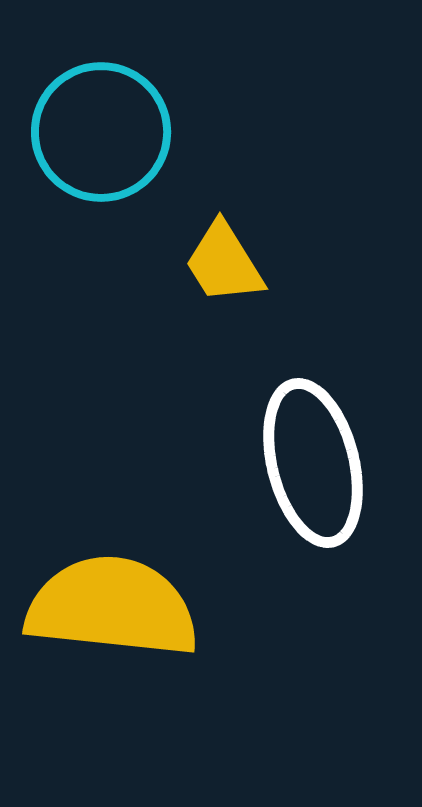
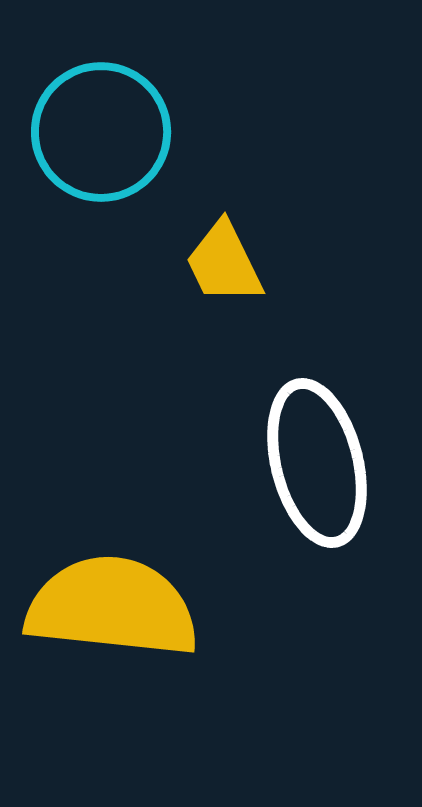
yellow trapezoid: rotated 6 degrees clockwise
white ellipse: moved 4 px right
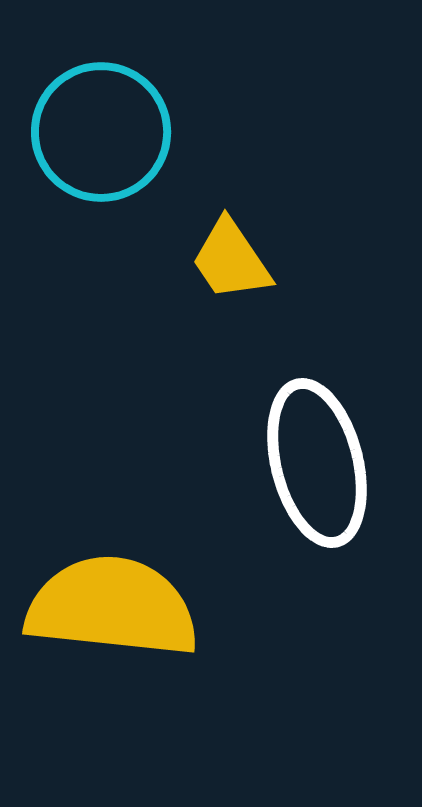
yellow trapezoid: moved 7 px right, 3 px up; rotated 8 degrees counterclockwise
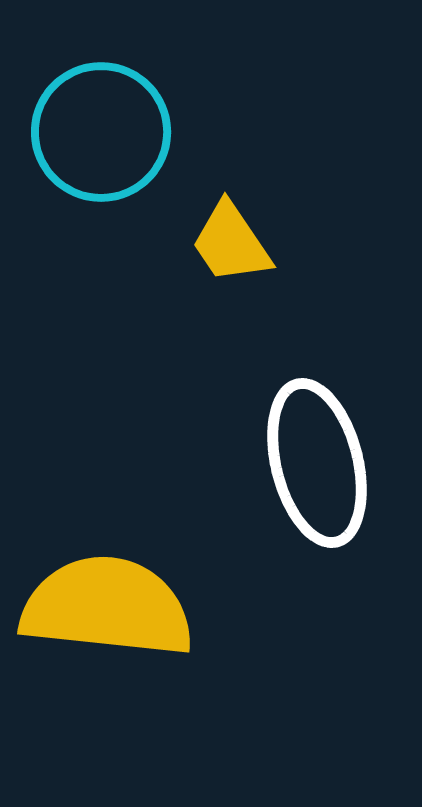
yellow trapezoid: moved 17 px up
yellow semicircle: moved 5 px left
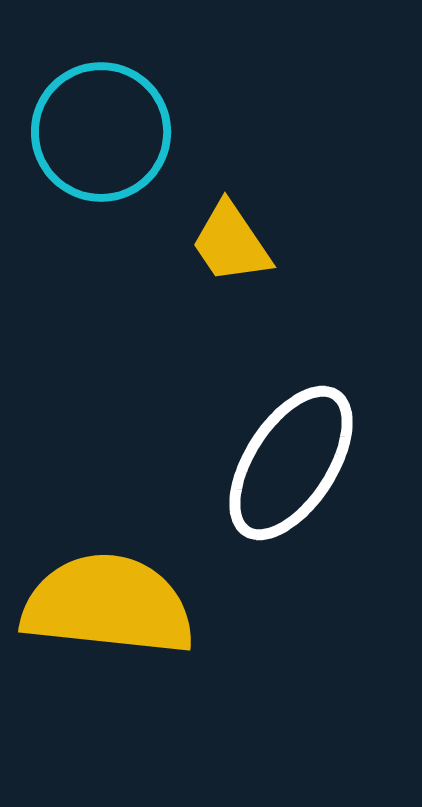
white ellipse: moved 26 px left; rotated 47 degrees clockwise
yellow semicircle: moved 1 px right, 2 px up
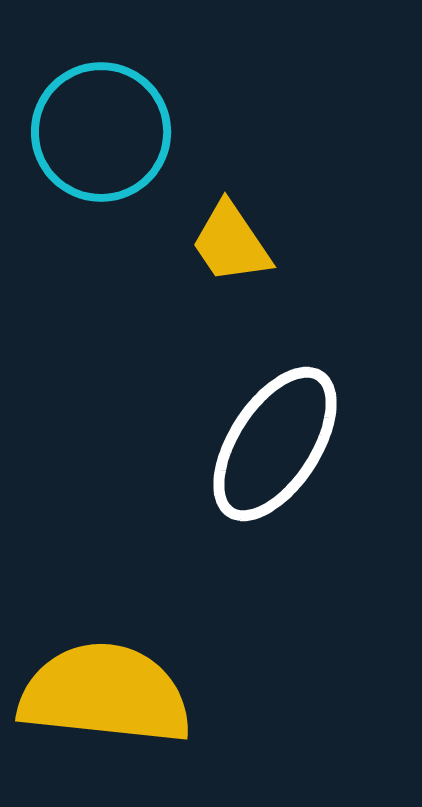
white ellipse: moved 16 px left, 19 px up
yellow semicircle: moved 3 px left, 89 px down
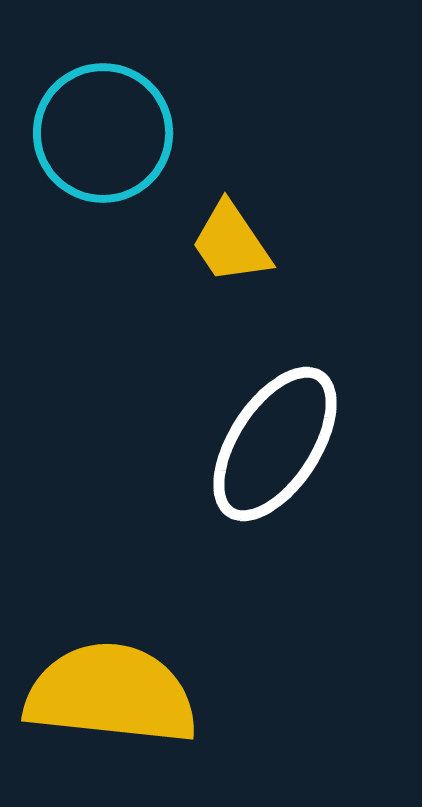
cyan circle: moved 2 px right, 1 px down
yellow semicircle: moved 6 px right
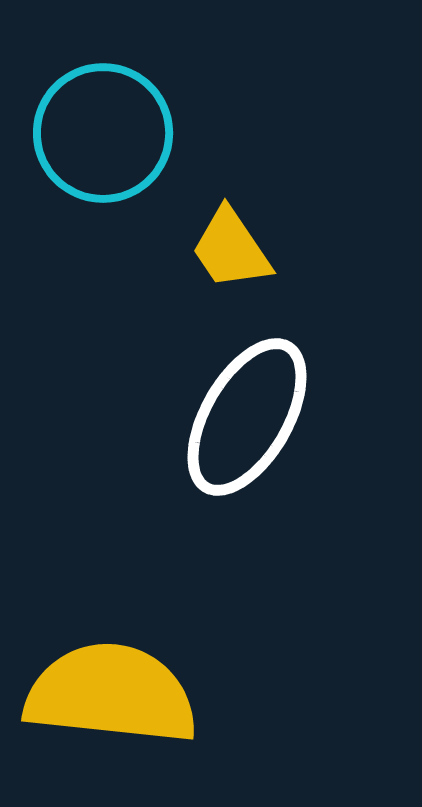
yellow trapezoid: moved 6 px down
white ellipse: moved 28 px left, 27 px up; rotated 3 degrees counterclockwise
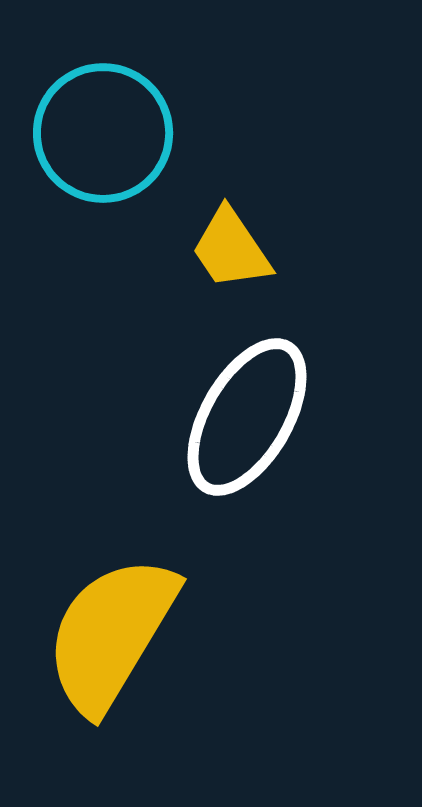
yellow semicircle: moved 60 px up; rotated 65 degrees counterclockwise
